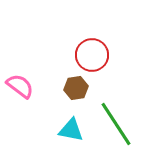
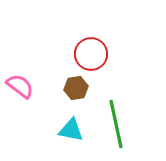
red circle: moved 1 px left, 1 px up
green line: rotated 21 degrees clockwise
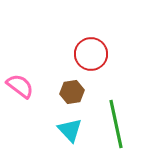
brown hexagon: moved 4 px left, 4 px down
cyan triangle: moved 1 px left; rotated 36 degrees clockwise
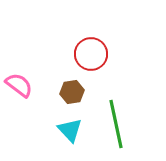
pink semicircle: moved 1 px left, 1 px up
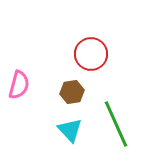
pink semicircle: rotated 68 degrees clockwise
green line: rotated 12 degrees counterclockwise
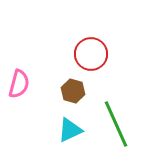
pink semicircle: moved 1 px up
brown hexagon: moved 1 px right, 1 px up; rotated 25 degrees clockwise
cyan triangle: rotated 48 degrees clockwise
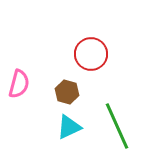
brown hexagon: moved 6 px left, 1 px down
green line: moved 1 px right, 2 px down
cyan triangle: moved 1 px left, 3 px up
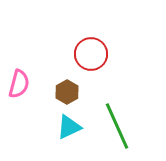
brown hexagon: rotated 15 degrees clockwise
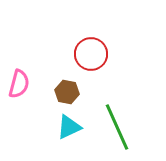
brown hexagon: rotated 20 degrees counterclockwise
green line: moved 1 px down
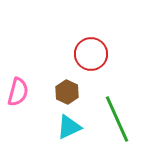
pink semicircle: moved 1 px left, 8 px down
brown hexagon: rotated 15 degrees clockwise
green line: moved 8 px up
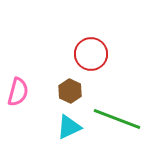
brown hexagon: moved 3 px right, 1 px up
green line: rotated 45 degrees counterclockwise
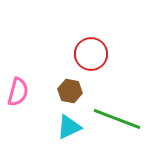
brown hexagon: rotated 15 degrees counterclockwise
